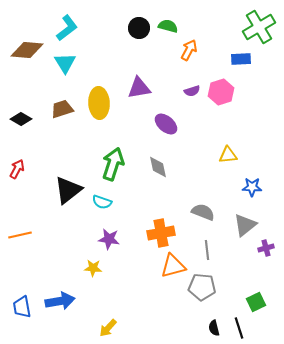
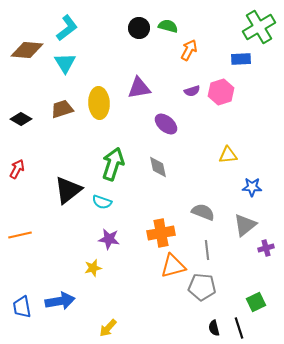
yellow star: rotated 18 degrees counterclockwise
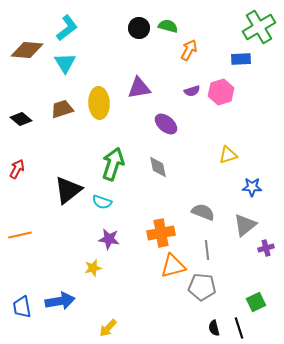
black diamond: rotated 10 degrees clockwise
yellow triangle: rotated 12 degrees counterclockwise
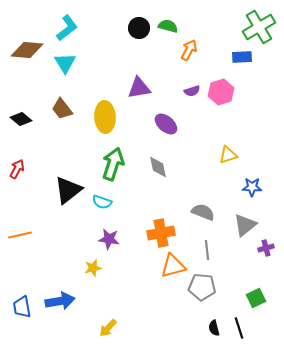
blue rectangle: moved 1 px right, 2 px up
yellow ellipse: moved 6 px right, 14 px down
brown trapezoid: rotated 110 degrees counterclockwise
green square: moved 4 px up
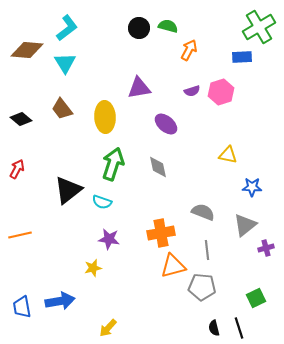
yellow triangle: rotated 30 degrees clockwise
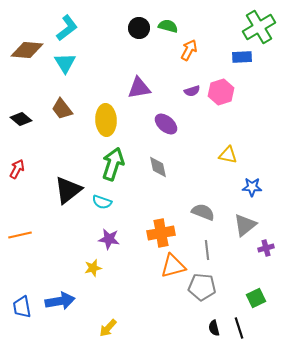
yellow ellipse: moved 1 px right, 3 px down
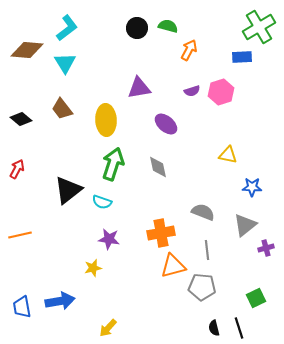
black circle: moved 2 px left
